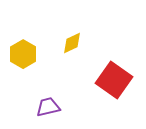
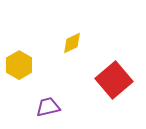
yellow hexagon: moved 4 px left, 11 px down
red square: rotated 15 degrees clockwise
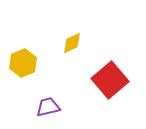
yellow hexagon: moved 4 px right, 2 px up; rotated 8 degrees clockwise
red square: moved 4 px left
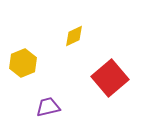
yellow diamond: moved 2 px right, 7 px up
red square: moved 2 px up
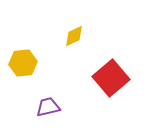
yellow hexagon: rotated 16 degrees clockwise
red square: moved 1 px right
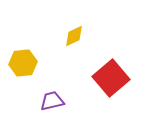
purple trapezoid: moved 4 px right, 6 px up
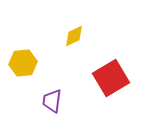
red square: rotated 9 degrees clockwise
purple trapezoid: rotated 70 degrees counterclockwise
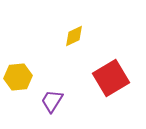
yellow hexagon: moved 5 px left, 14 px down
purple trapezoid: rotated 25 degrees clockwise
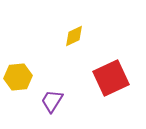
red square: rotated 6 degrees clockwise
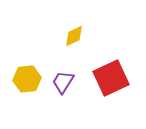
yellow hexagon: moved 9 px right, 2 px down
purple trapezoid: moved 11 px right, 19 px up
